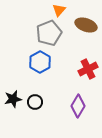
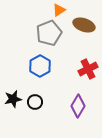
orange triangle: rotated 16 degrees clockwise
brown ellipse: moved 2 px left
blue hexagon: moved 4 px down
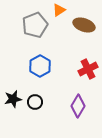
gray pentagon: moved 14 px left, 8 px up
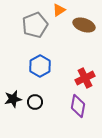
red cross: moved 3 px left, 9 px down
purple diamond: rotated 20 degrees counterclockwise
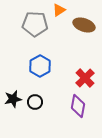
gray pentagon: moved 1 px up; rotated 25 degrees clockwise
red cross: rotated 18 degrees counterclockwise
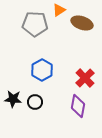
brown ellipse: moved 2 px left, 2 px up
blue hexagon: moved 2 px right, 4 px down
black star: rotated 18 degrees clockwise
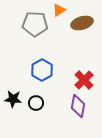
brown ellipse: rotated 35 degrees counterclockwise
red cross: moved 1 px left, 2 px down
black circle: moved 1 px right, 1 px down
